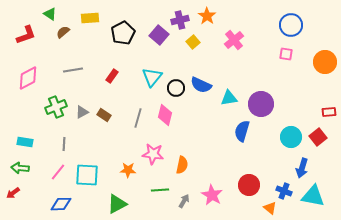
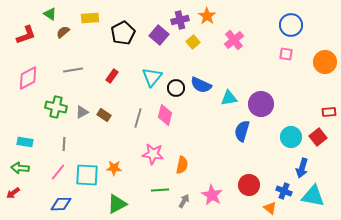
green cross at (56, 107): rotated 35 degrees clockwise
orange star at (128, 170): moved 14 px left, 2 px up
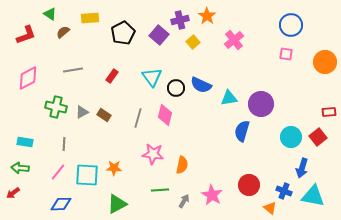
cyan triangle at (152, 77): rotated 15 degrees counterclockwise
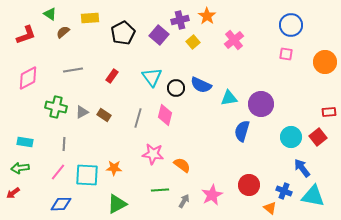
orange semicircle at (182, 165): rotated 66 degrees counterclockwise
green arrow at (20, 168): rotated 12 degrees counterclockwise
blue arrow at (302, 168): rotated 126 degrees clockwise
pink star at (212, 195): rotated 15 degrees clockwise
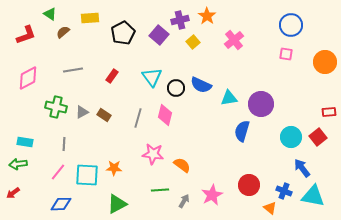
green arrow at (20, 168): moved 2 px left, 4 px up
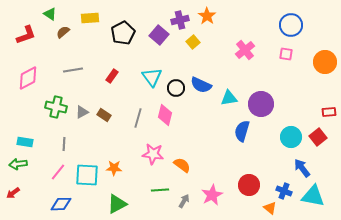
pink cross at (234, 40): moved 11 px right, 10 px down
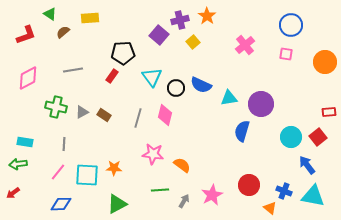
black pentagon at (123, 33): moved 20 px down; rotated 25 degrees clockwise
pink cross at (245, 50): moved 5 px up
blue arrow at (302, 168): moved 5 px right, 3 px up
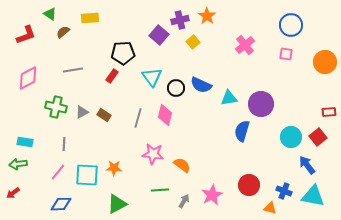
orange triangle at (270, 208): rotated 24 degrees counterclockwise
